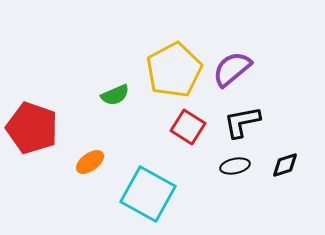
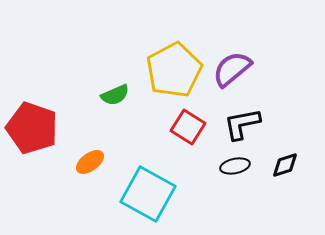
black L-shape: moved 2 px down
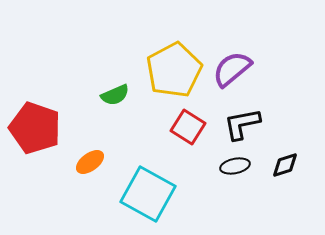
red pentagon: moved 3 px right
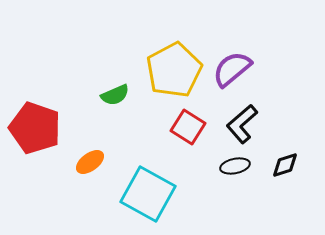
black L-shape: rotated 30 degrees counterclockwise
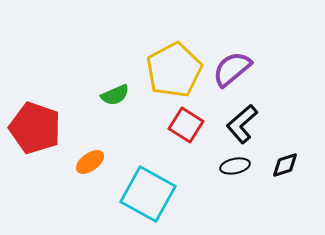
red square: moved 2 px left, 2 px up
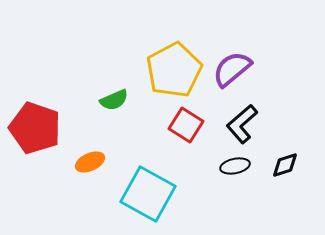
green semicircle: moved 1 px left, 5 px down
orange ellipse: rotated 12 degrees clockwise
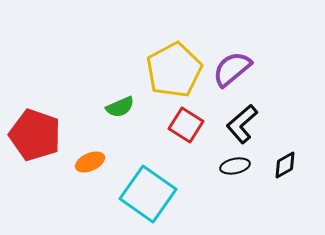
green semicircle: moved 6 px right, 7 px down
red pentagon: moved 7 px down
black diamond: rotated 12 degrees counterclockwise
cyan square: rotated 6 degrees clockwise
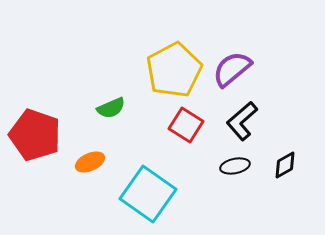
green semicircle: moved 9 px left, 1 px down
black L-shape: moved 3 px up
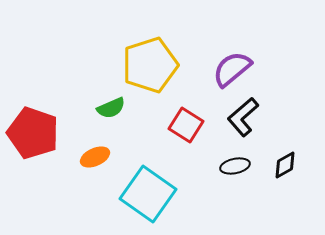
yellow pentagon: moved 24 px left, 5 px up; rotated 10 degrees clockwise
black L-shape: moved 1 px right, 4 px up
red pentagon: moved 2 px left, 2 px up
orange ellipse: moved 5 px right, 5 px up
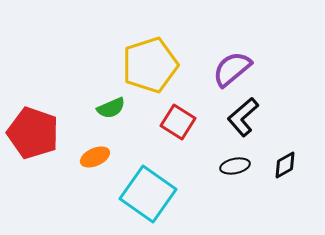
red square: moved 8 px left, 3 px up
